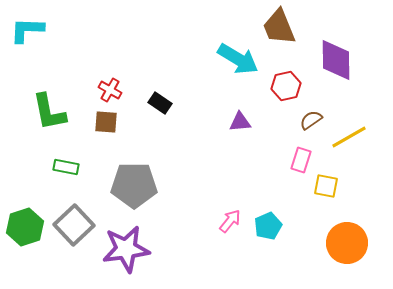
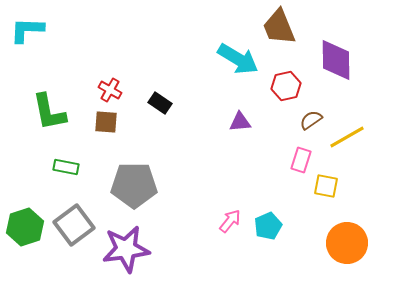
yellow line: moved 2 px left
gray square: rotated 6 degrees clockwise
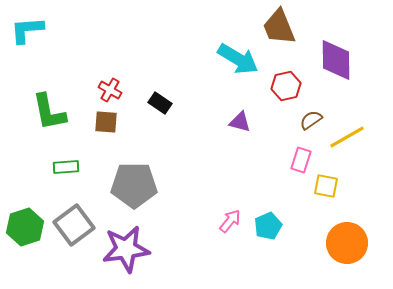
cyan L-shape: rotated 6 degrees counterclockwise
purple triangle: rotated 20 degrees clockwise
green rectangle: rotated 15 degrees counterclockwise
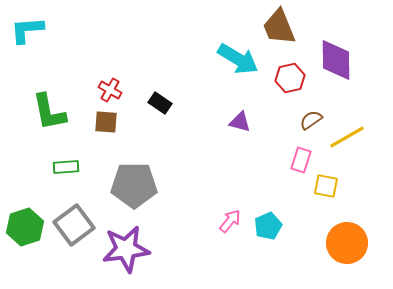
red hexagon: moved 4 px right, 8 px up
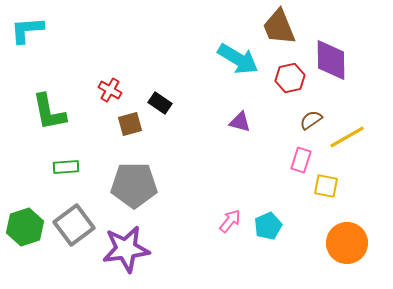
purple diamond: moved 5 px left
brown square: moved 24 px right, 2 px down; rotated 20 degrees counterclockwise
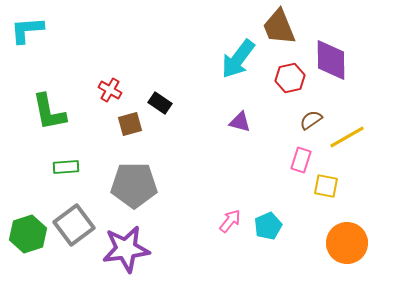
cyan arrow: rotated 96 degrees clockwise
green hexagon: moved 3 px right, 7 px down
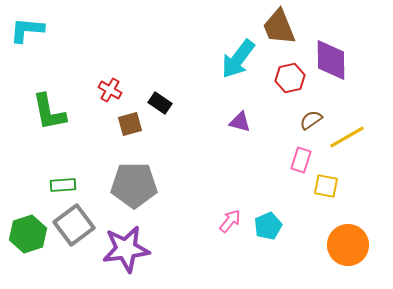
cyan L-shape: rotated 9 degrees clockwise
green rectangle: moved 3 px left, 18 px down
orange circle: moved 1 px right, 2 px down
